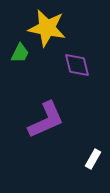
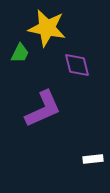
purple L-shape: moved 3 px left, 11 px up
white rectangle: rotated 54 degrees clockwise
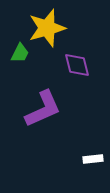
yellow star: rotated 27 degrees counterclockwise
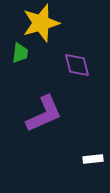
yellow star: moved 6 px left, 5 px up
green trapezoid: rotated 20 degrees counterclockwise
purple L-shape: moved 1 px right, 5 px down
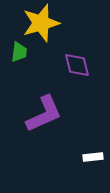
green trapezoid: moved 1 px left, 1 px up
white rectangle: moved 2 px up
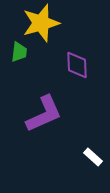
purple diamond: rotated 12 degrees clockwise
white rectangle: rotated 48 degrees clockwise
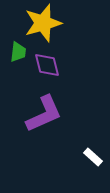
yellow star: moved 2 px right
green trapezoid: moved 1 px left
purple diamond: moved 30 px left; rotated 12 degrees counterclockwise
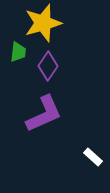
purple diamond: moved 1 px right, 1 px down; rotated 48 degrees clockwise
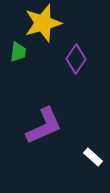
purple diamond: moved 28 px right, 7 px up
purple L-shape: moved 12 px down
